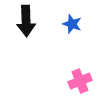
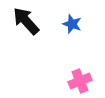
black arrow: rotated 140 degrees clockwise
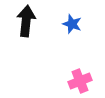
black arrow: rotated 48 degrees clockwise
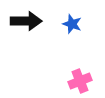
black arrow: rotated 84 degrees clockwise
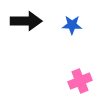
blue star: moved 1 px down; rotated 18 degrees counterclockwise
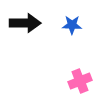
black arrow: moved 1 px left, 2 px down
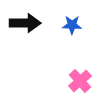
pink cross: rotated 20 degrees counterclockwise
